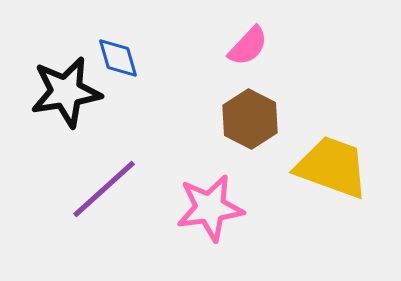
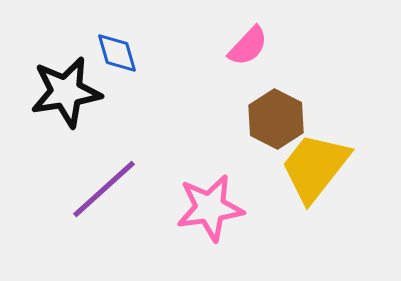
blue diamond: moved 1 px left, 5 px up
brown hexagon: moved 26 px right
yellow trapezoid: moved 17 px left; rotated 72 degrees counterclockwise
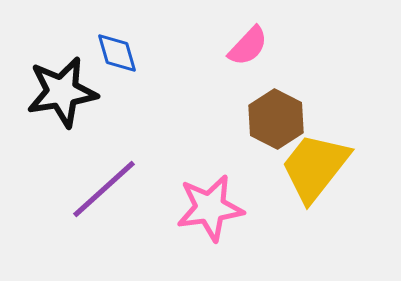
black star: moved 4 px left
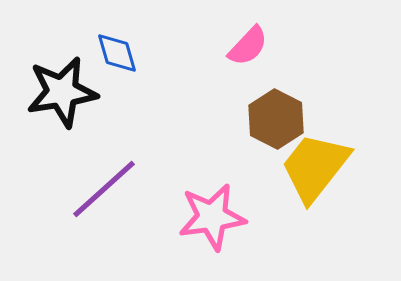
pink star: moved 2 px right, 9 px down
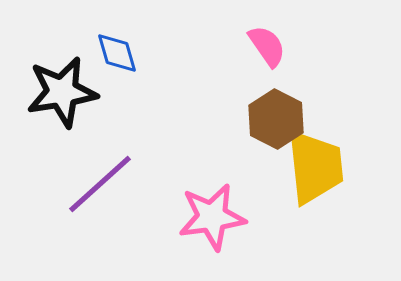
pink semicircle: moved 19 px right; rotated 78 degrees counterclockwise
yellow trapezoid: rotated 136 degrees clockwise
purple line: moved 4 px left, 5 px up
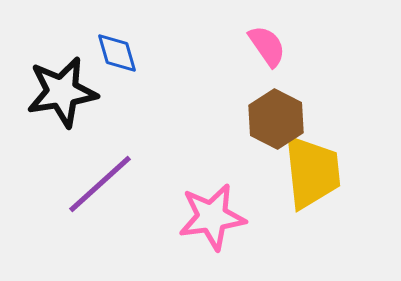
yellow trapezoid: moved 3 px left, 5 px down
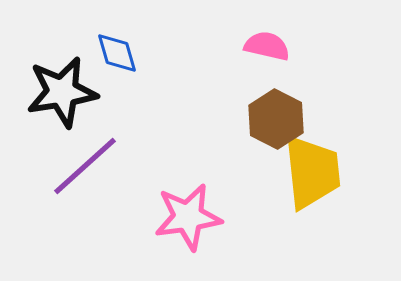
pink semicircle: rotated 42 degrees counterclockwise
purple line: moved 15 px left, 18 px up
pink star: moved 24 px left
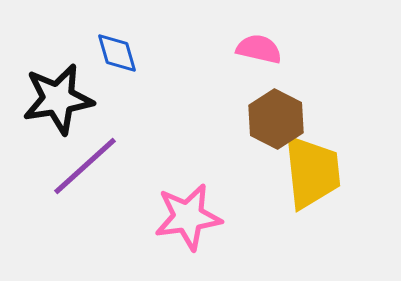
pink semicircle: moved 8 px left, 3 px down
black star: moved 4 px left, 7 px down
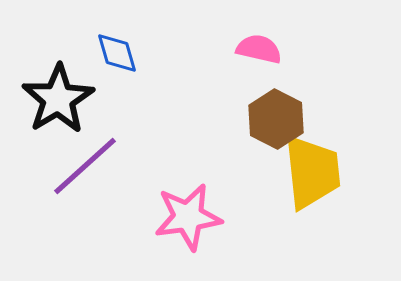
black star: rotated 22 degrees counterclockwise
